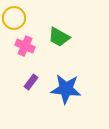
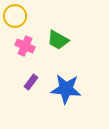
yellow circle: moved 1 px right, 2 px up
green trapezoid: moved 1 px left, 3 px down
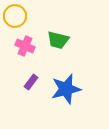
green trapezoid: rotated 15 degrees counterclockwise
blue star: rotated 20 degrees counterclockwise
